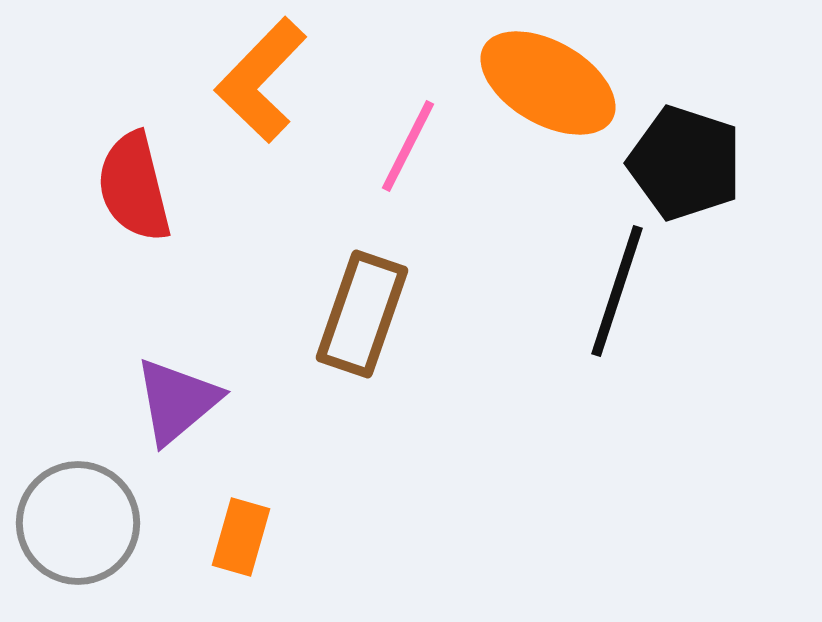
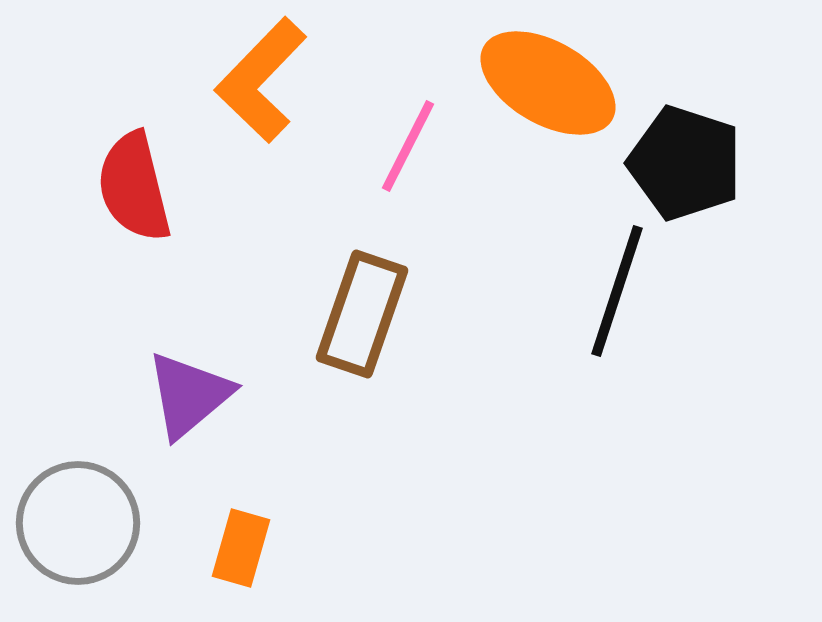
purple triangle: moved 12 px right, 6 px up
orange rectangle: moved 11 px down
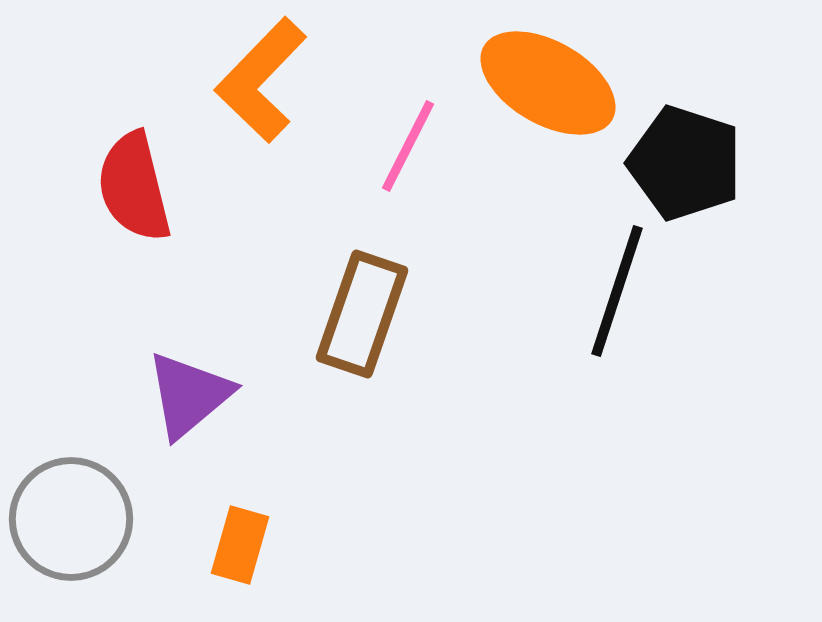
gray circle: moved 7 px left, 4 px up
orange rectangle: moved 1 px left, 3 px up
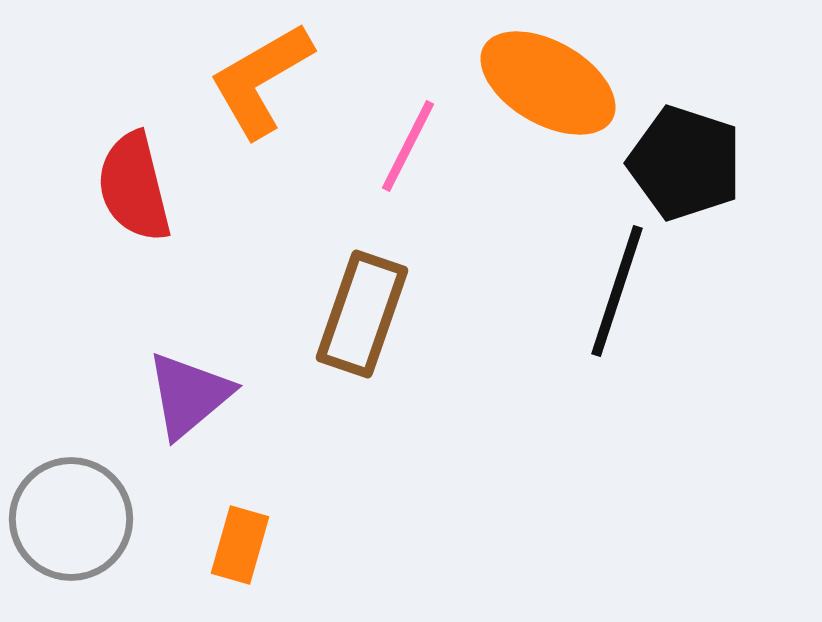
orange L-shape: rotated 16 degrees clockwise
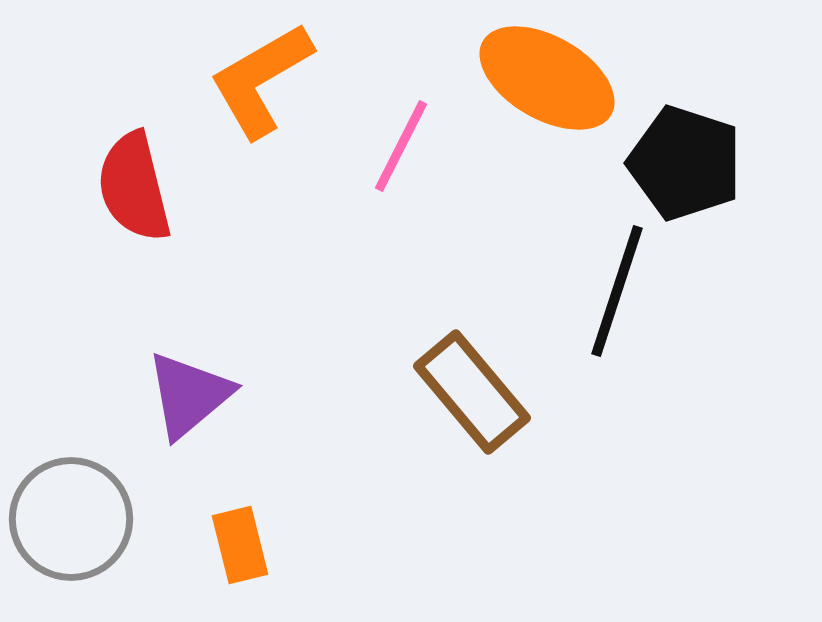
orange ellipse: moved 1 px left, 5 px up
pink line: moved 7 px left
brown rectangle: moved 110 px right, 78 px down; rotated 59 degrees counterclockwise
orange rectangle: rotated 30 degrees counterclockwise
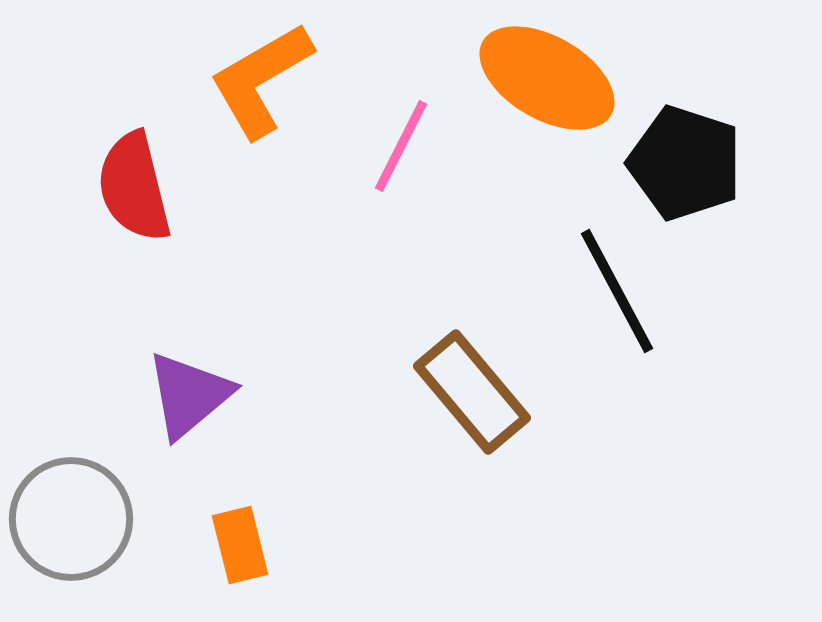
black line: rotated 46 degrees counterclockwise
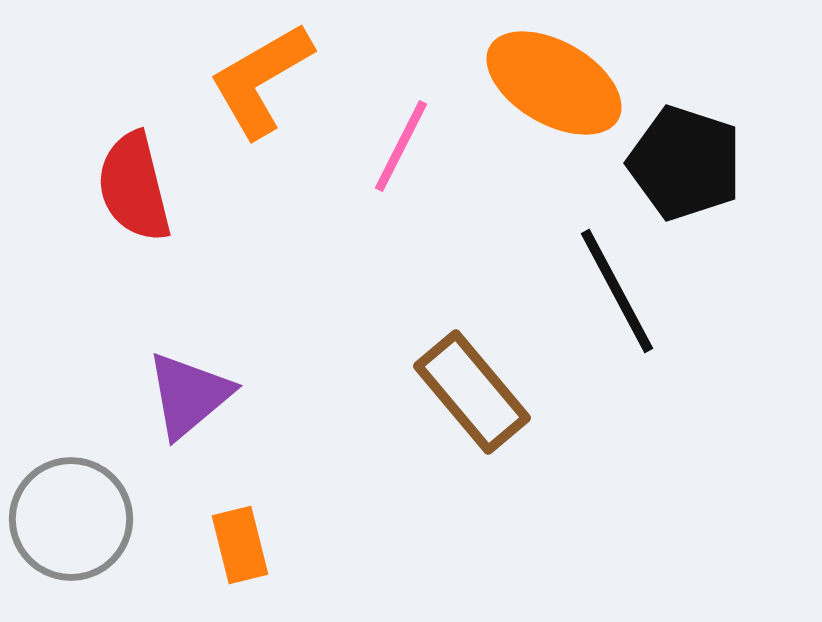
orange ellipse: moved 7 px right, 5 px down
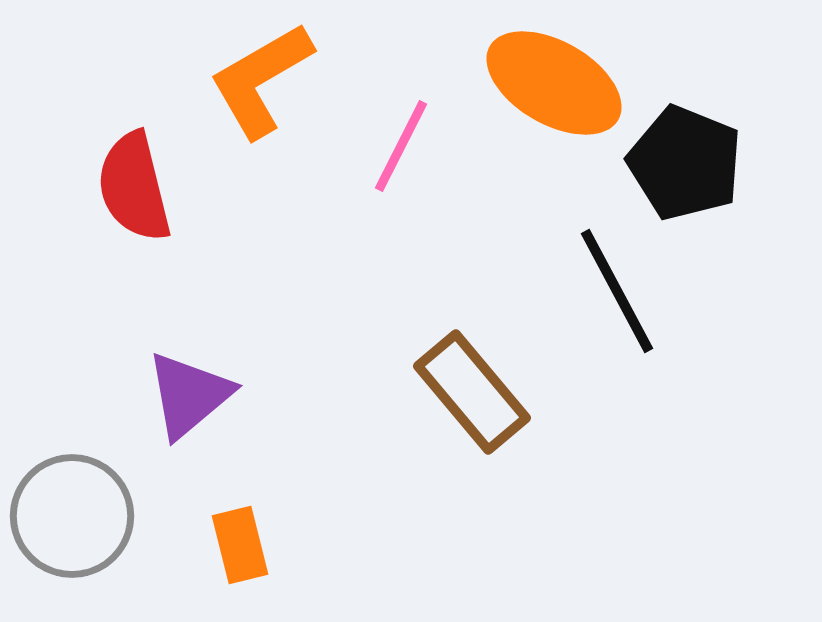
black pentagon: rotated 4 degrees clockwise
gray circle: moved 1 px right, 3 px up
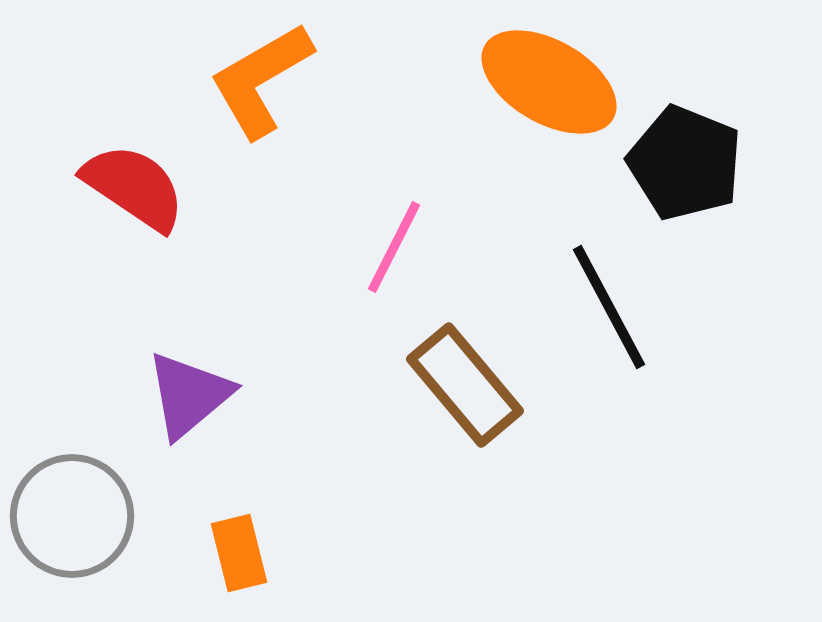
orange ellipse: moved 5 px left, 1 px up
pink line: moved 7 px left, 101 px down
red semicircle: rotated 138 degrees clockwise
black line: moved 8 px left, 16 px down
brown rectangle: moved 7 px left, 7 px up
orange rectangle: moved 1 px left, 8 px down
